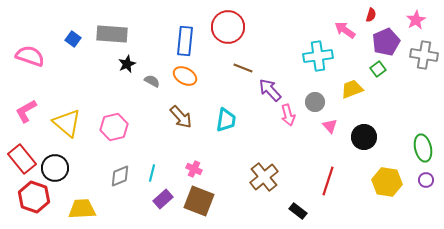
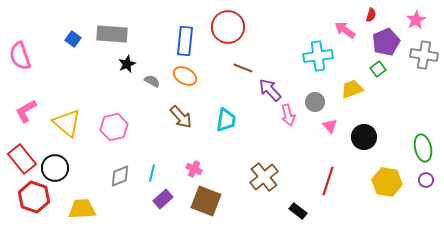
pink semicircle at (30, 56): moved 10 px left; rotated 128 degrees counterclockwise
brown square at (199, 201): moved 7 px right
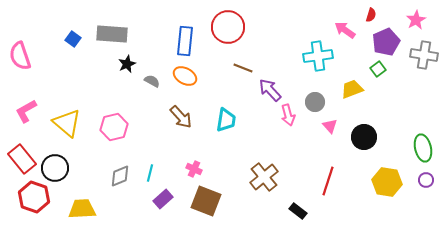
cyan line at (152, 173): moved 2 px left
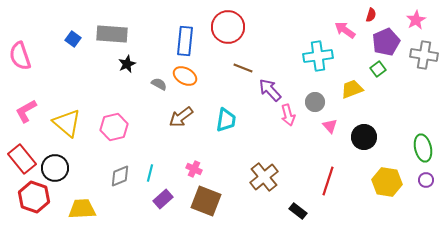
gray semicircle at (152, 81): moved 7 px right, 3 px down
brown arrow at (181, 117): rotated 95 degrees clockwise
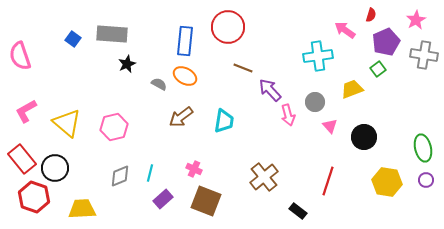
cyan trapezoid at (226, 120): moved 2 px left, 1 px down
